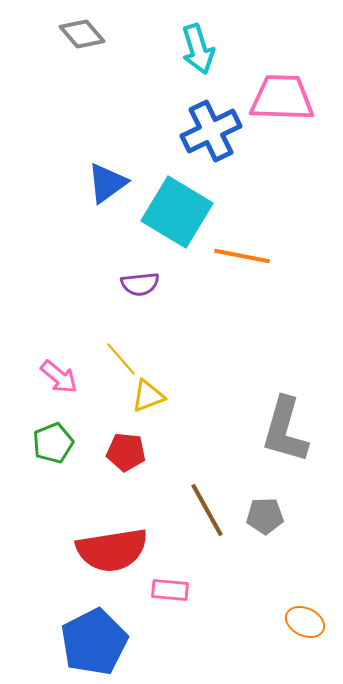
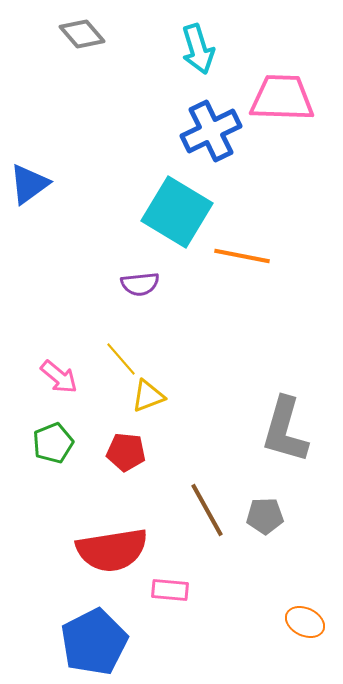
blue triangle: moved 78 px left, 1 px down
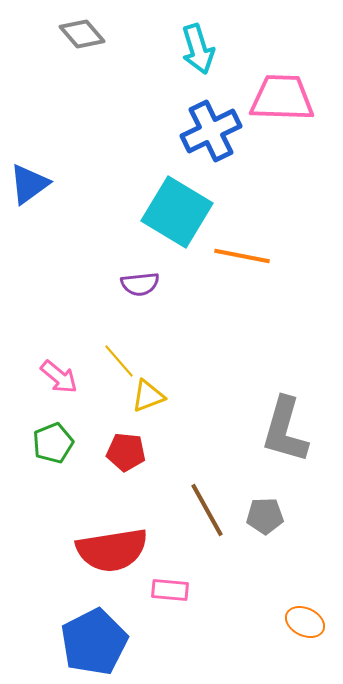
yellow line: moved 2 px left, 2 px down
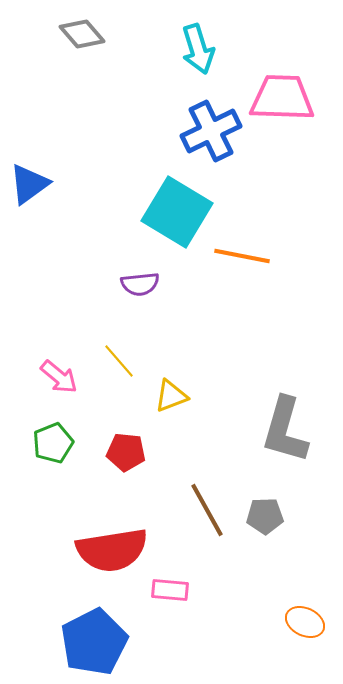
yellow triangle: moved 23 px right
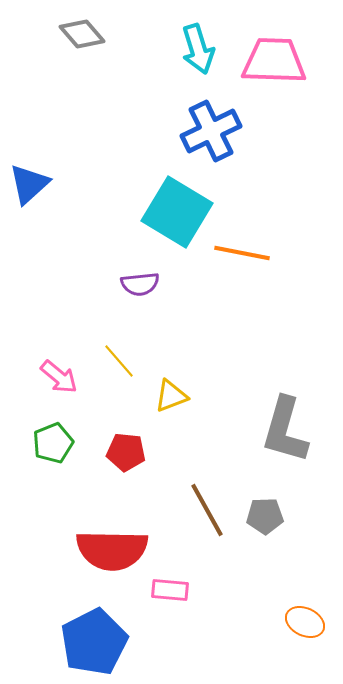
pink trapezoid: moved 8 px left, 37 px up
blue triangle: rotated 6 degrees counterclockwise
orange line: moved 3 px up
red semicircle: rotated 10 degrees clockwise
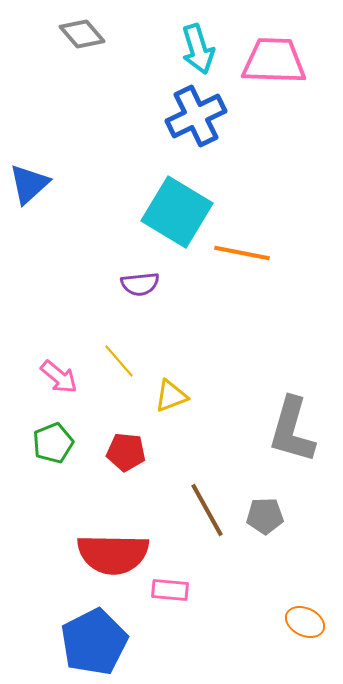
blue cross: moved 15 px left, 15 px up
gray L-shape: moved 7 px right
red semicircle: moved 1 px right, 4 px down
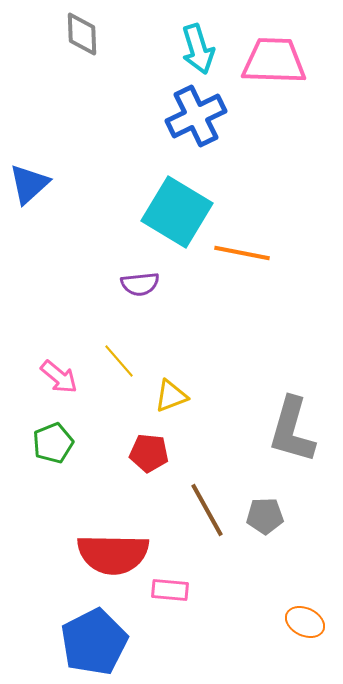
gray diamond: rotated 39 degrees clockwise
red pentagon: moved 23 px right, 1 px down
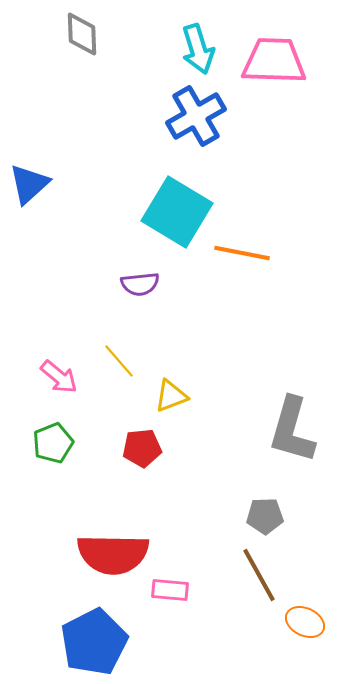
blue cross: rotated 4 degrees counterclockwise
red pentagon: moved 7 px left, 5 px up; rotated 12 degrees counterclockwise
brown line: moved 52 px right, 65 px down
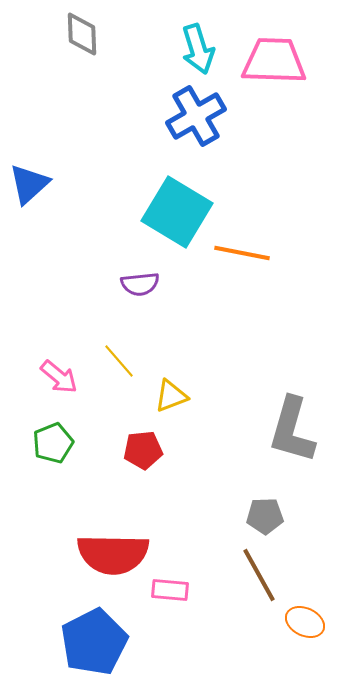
red pentagon: moved 1 px right, 2 px down
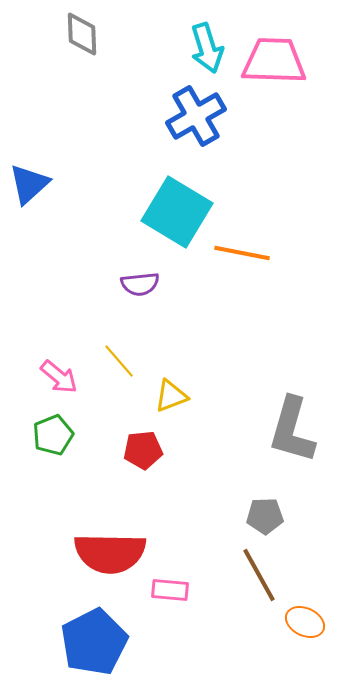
cyan arrow: moved 9 px right, 1 px up
green pentagon: moved 8 px up
red semicircle: moved 3 px left, 1 px up
